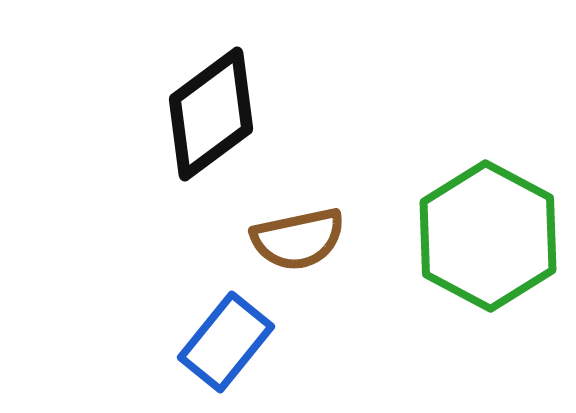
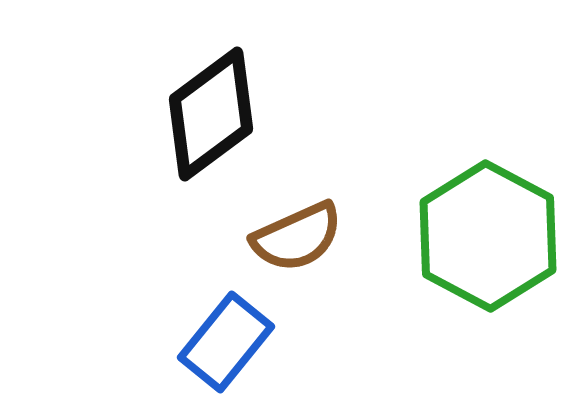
brown semicircle: moved 1 px left, 2 px up; rotated 12 degrees counterclockwise
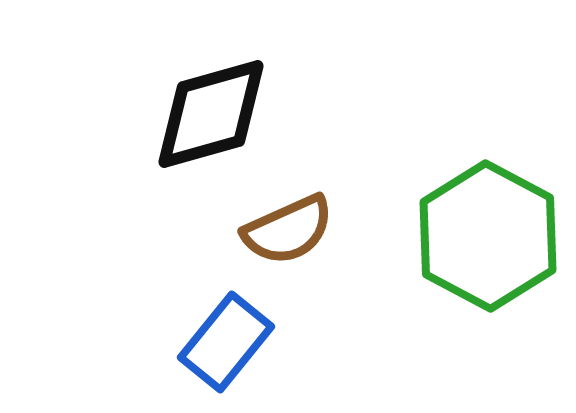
black diamond: rotated 21 degrees clockwise
brown semicircle: moved 9 px left, 7 px up
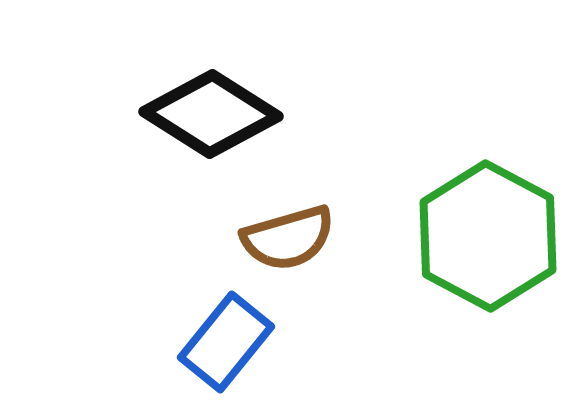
black diamond: rotated 48 degrees clockwise
brown semicircle: moved 8 px down; rotated 8 degrees clockwise
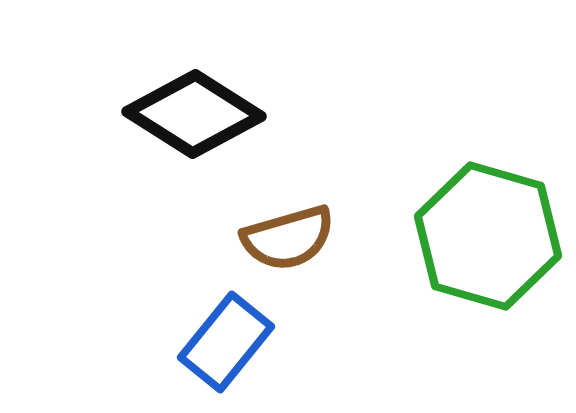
black diamond: moved 17 px left
green hexagon: rotated 12 degrees counterclockwise
